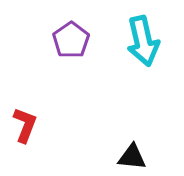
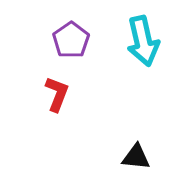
red L-shape: moved 32 px right, 31 px up
black triangle: moved 4 px right
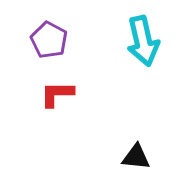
purple pentagon: moved 22 px left; rotated 9 degrees counterclockwise
red L-shape: rotated 111 degrees counterclockwise
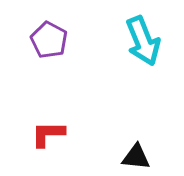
cyan arrow: rotated 9 degrees counterclockwise
red L-shape: moved 9 px left, 40 px down
